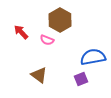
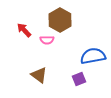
red arrow: moved 3 px right, 2 px up
pink semicircle: rotated 24 degrees counterclockwise
blue semicircle: moved 1 px up
purple square: moved 2 px left
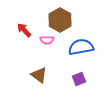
blue semicircle: moved 12 px left, 9 px up
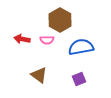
red arrow: moved 2 px left, 9 px down; rotated 35 degrees counterclockwise
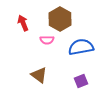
brown hexagon: moved 1 px up
red arrow: moved 1 px right, 16 px up; rotated 56 degrees clockwise
purple square: moved 2 px right, 2 px down
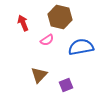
brown hexagon: moved 2 px up; rotated 15 degrees counterclockwise
pink semicircle: rotated 32 degrees counterclockwise
brown triangle: rotated 36 degrees clockwise
purple square: moved 15 px left, 4 px down
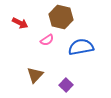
brown hexagon: moved 1 px right
red arrow: moved 3 px left; rotated 140 degrees clockwise
brown triangle: moved 4 px left
purple square: rotated 24 degrees counterclockwise
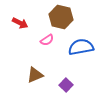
brown triangle: rotated 24 degrees clockwise
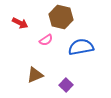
pink semicircle: moved 1 px left
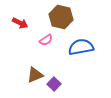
purple square: moved 12 px left, 1 px up
